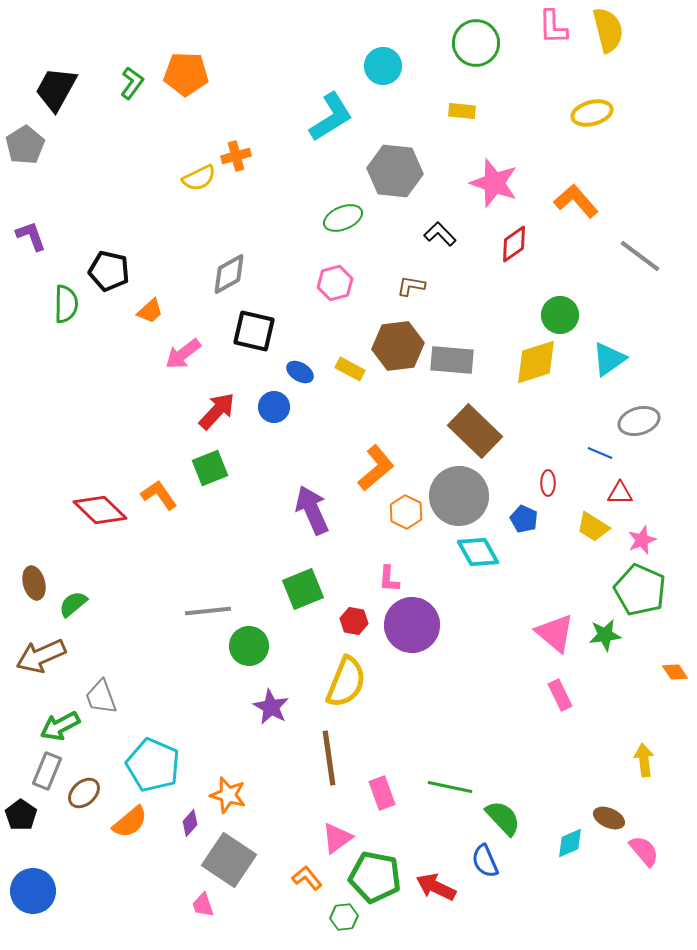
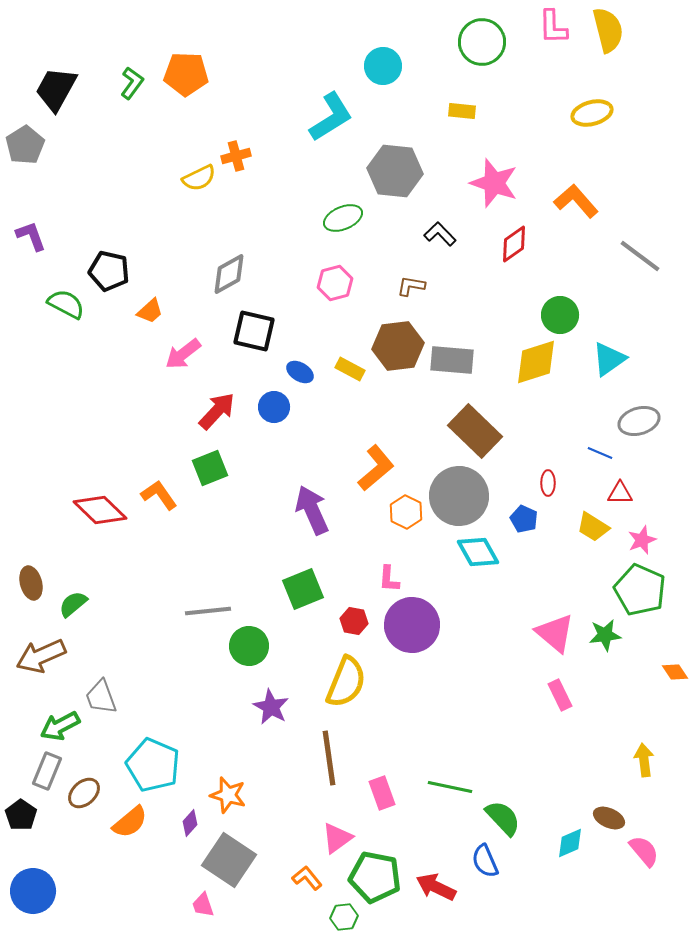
green circle at (476, 43): moved 6 px right, 1 px up
green semicircle at (66, 304): rotated 63 degrees counterclockwise
brown ellipse at (34, 583): moved 3 px left
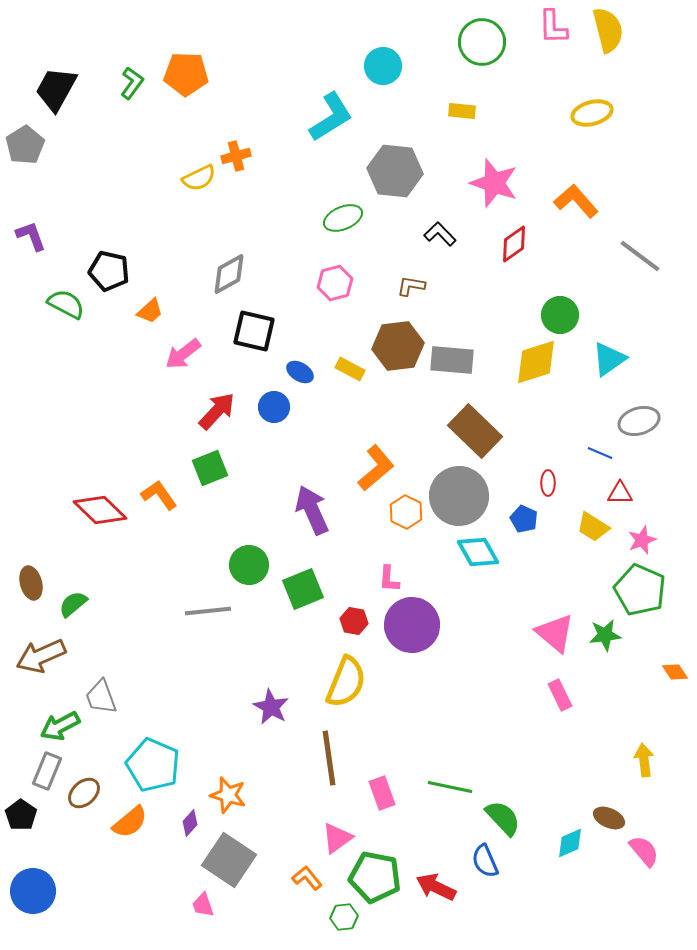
green circle at (249, 646): moved 81 px up
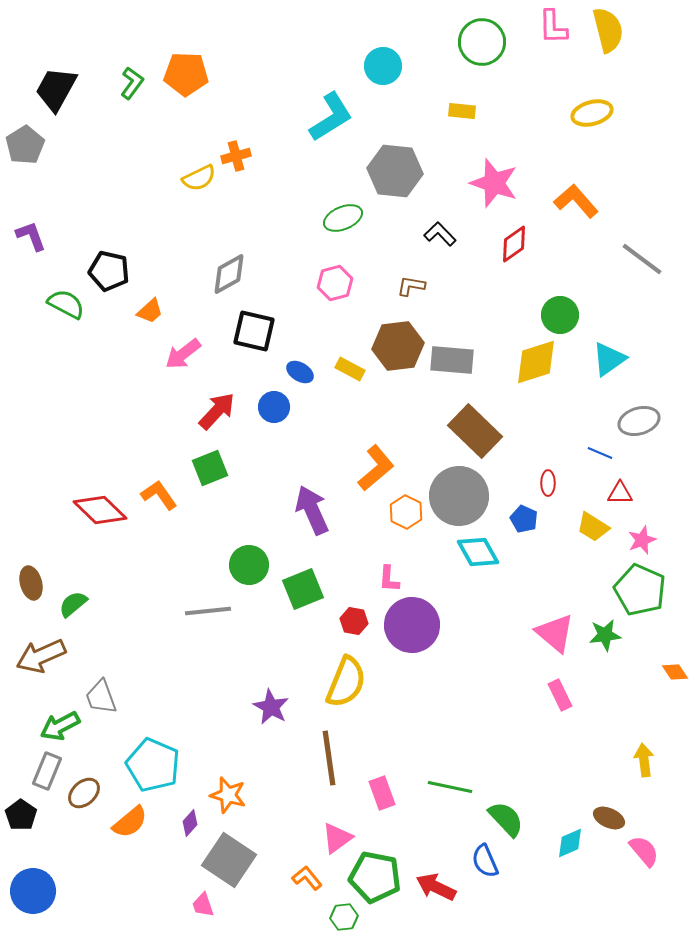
gray line at (640, 256): moved 2 px right, 3 px down
green semicircle at (503, 818): moved 3 px right, 1 px down
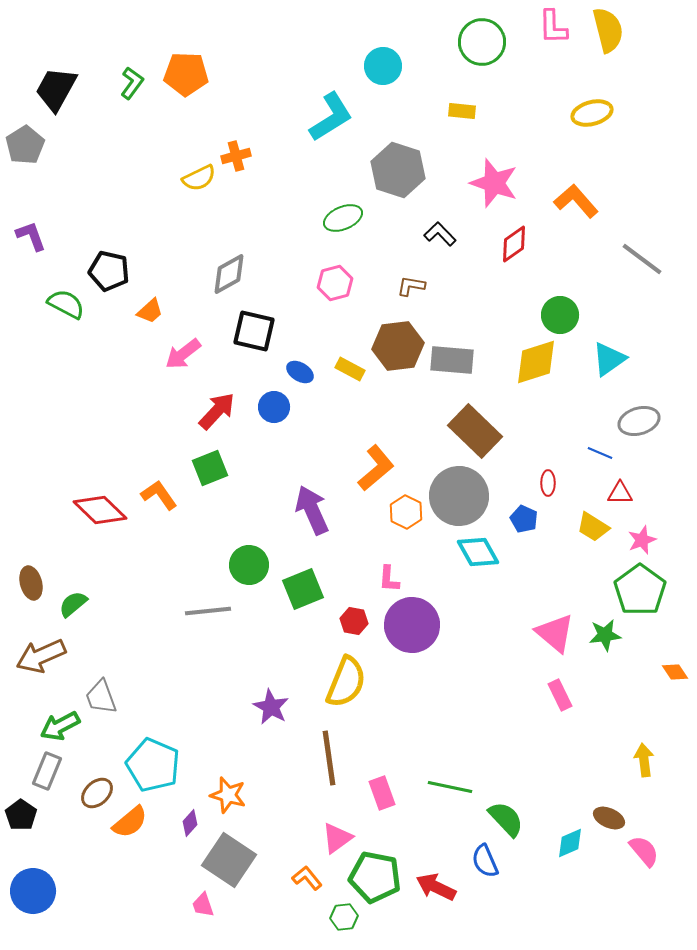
gray hexagon at (395, 171): moved 3 px right, 1 px up; rotated 12 degrees clockwise
green pentagon at (640, 590): rotated 12 degrees clockwise
brown ellipse at (84, 793): moved 13 px right
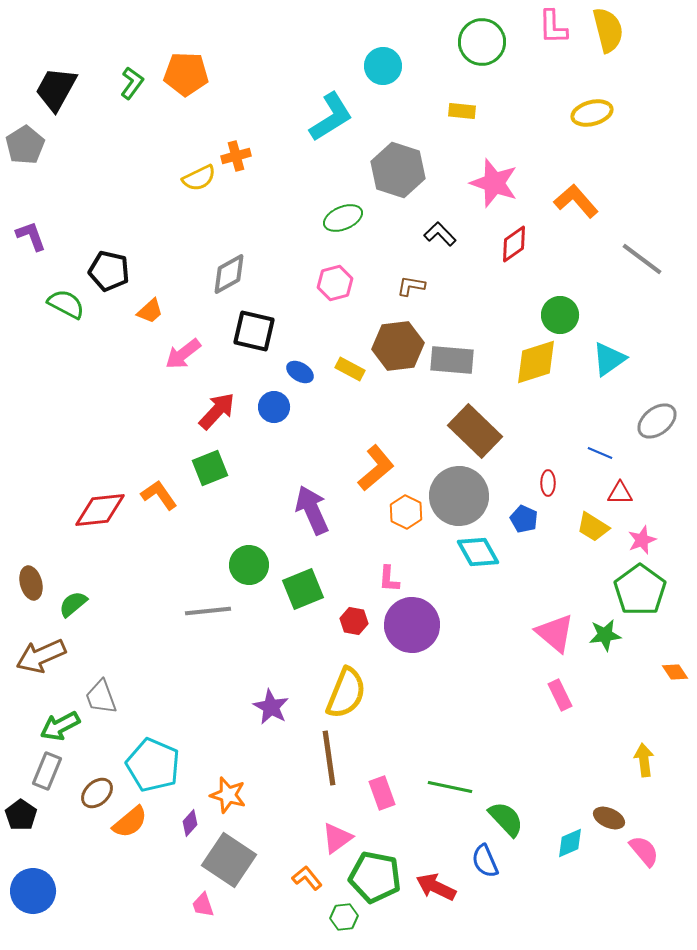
gray ellipse at (639, 421): moved 18 px right; rotated 21 degrees counterclockwise
red diamond at (100, 510): rotated 50 degrees counterclockwise
yellow semicircle at (346, 682): moved 11 px down
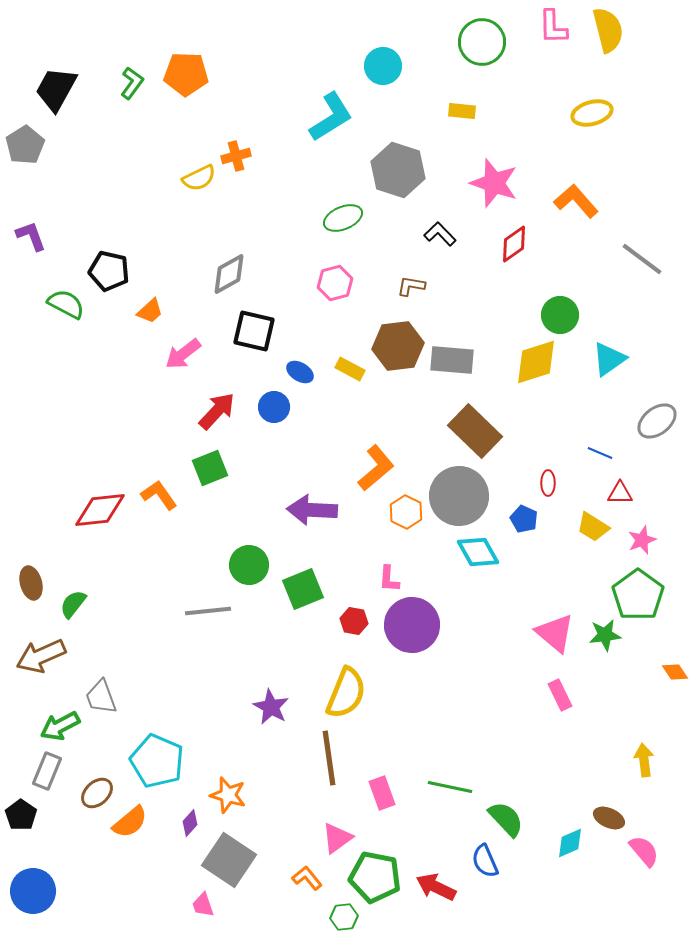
purple arrow at (312, 510): rotated 63 degrees counterclockwise
green pentagon at (640, 590): moved 2 px left, 5 px down
green semicircle at (73, 604): rotated 12 degrees counterclockwise
cyan pentagon at (153, 765): moved 4 px right, 4 px up
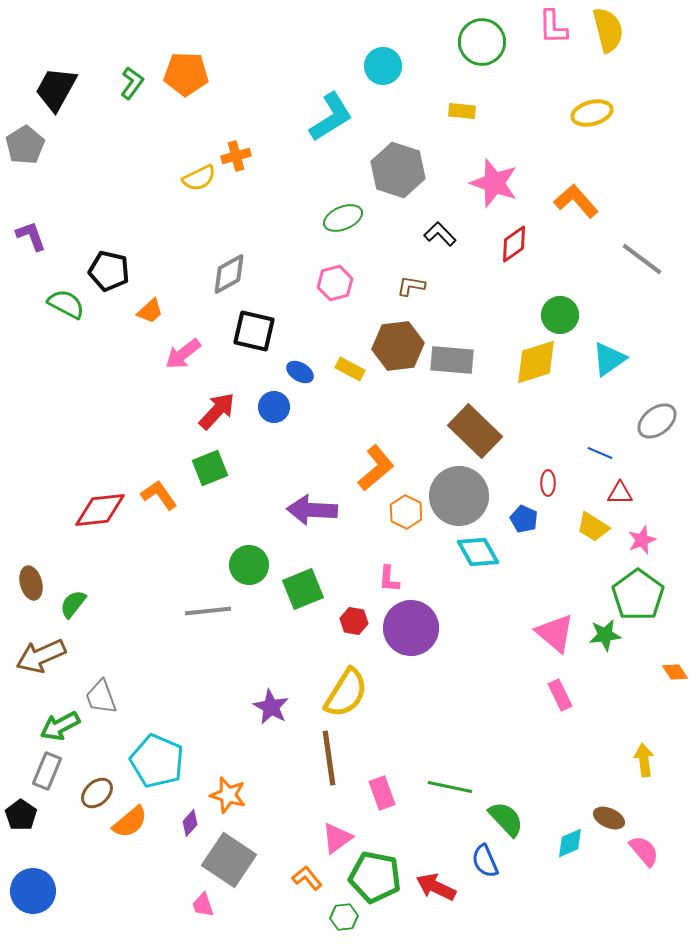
purple circle at (412, 625): moved 1 px left, 3 px down
yellow semicircle at (346, 693): rotated 10 degrees clockwise
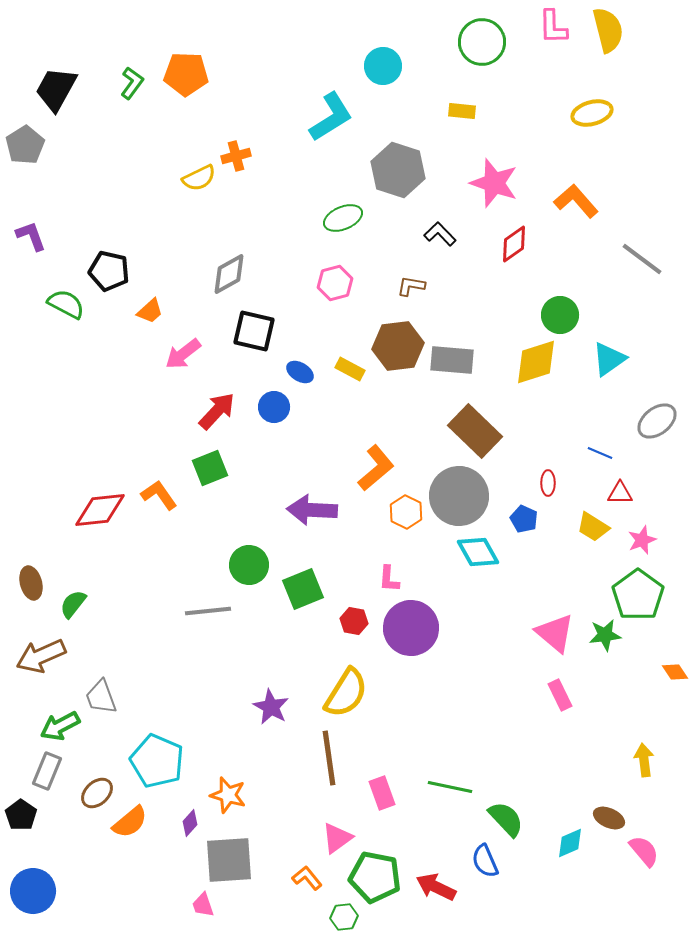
gray square at (229, 860): rotated 38 degrees counterclockwise
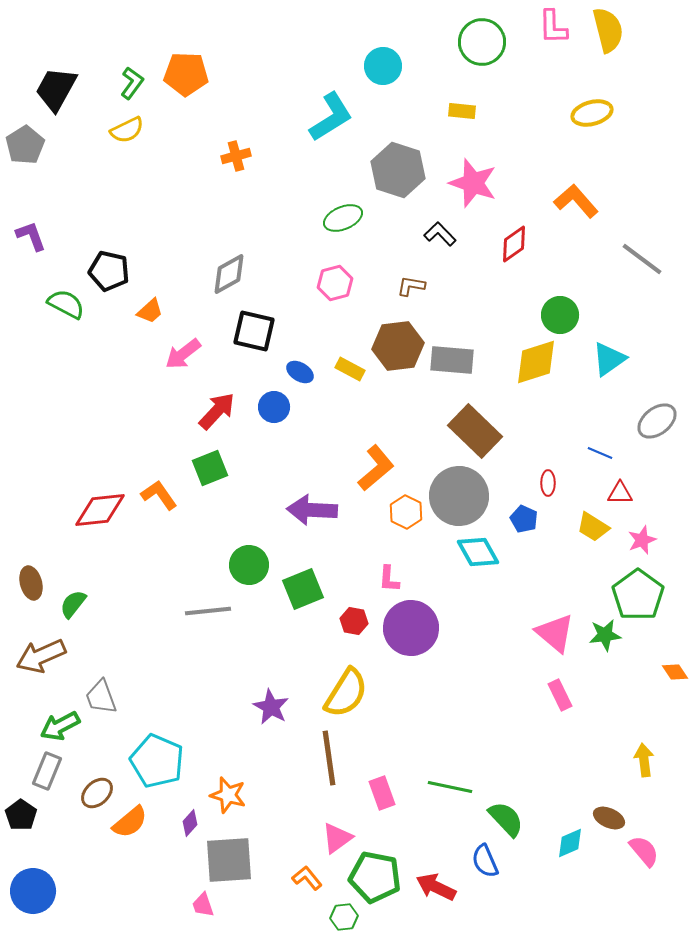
yellow semicircle at (199, 178): moved 72 px left, 48 px up
pink star at (494, 183): moved 21 px left
